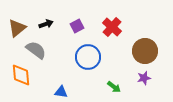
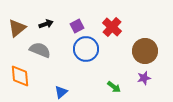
gray semicircle: moved 4 px right; rotated 15 degrees counterclockwise
blue circle: moved 2 px left, 8 px up
orange diamond: moved 1 px left, 1 px down
blue triangle: rotated 48 degrees counterclockwise
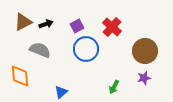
brown triangle: moved 6 px right, 6 px up; rotated 12 degrees clockwise
green arrow: rotated 80 degrees clockwise
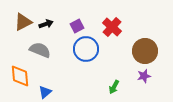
purple star: moved 2 px up
blue triangle: moved 16 px left
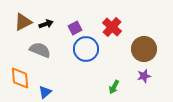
purple square: moved 2 px left, 2 px down
brown circle: moved 1 px left, 2 px up
orange diamond: moved 2 px down
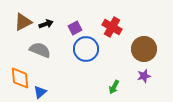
red cross: rotated 12 degrees counterclockwise
blue triangle: moved 5 px left
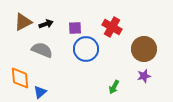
purple square: rotated 24 degrees clockwise
gray semicircle: moved 2 px right
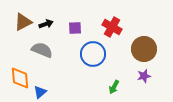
blue circle: moved 7 px right, 5 px down
